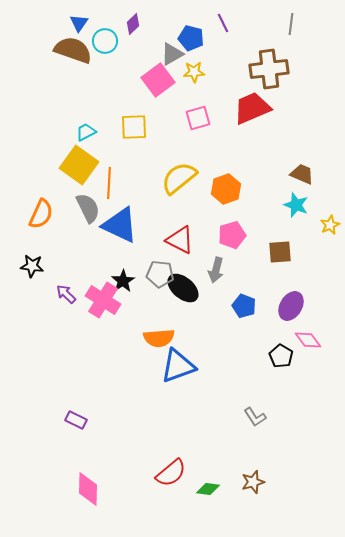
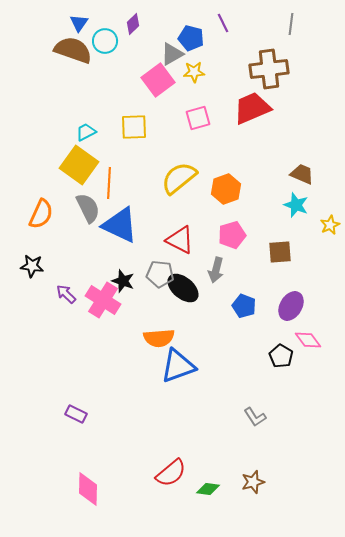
black star at (123, 281): rotated 20 degrees counterclockwise
purple rectangle at (76, 420): moved 6 px up
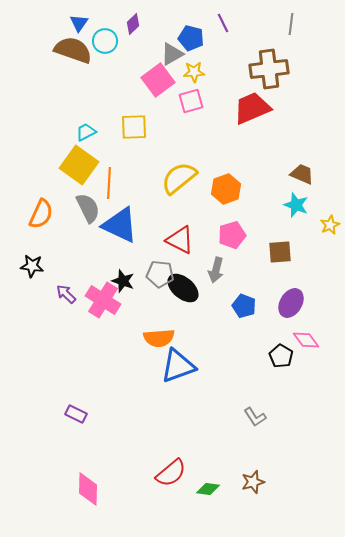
pink square at (198, 118): moved 7 px left, 17 px up
purple ellipse at (291, 306): moved 3 px up
pink diamond at (308, 340): moved 2 px left
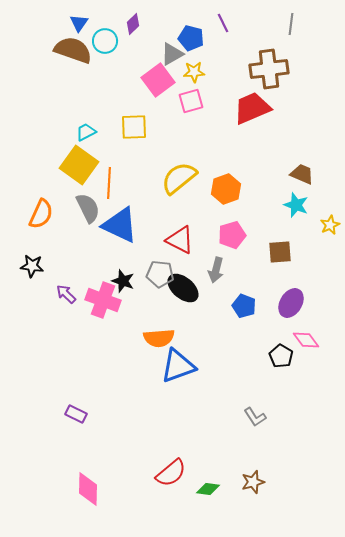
pink cross at (103, 300): rotated 12 degrees counterclockwise
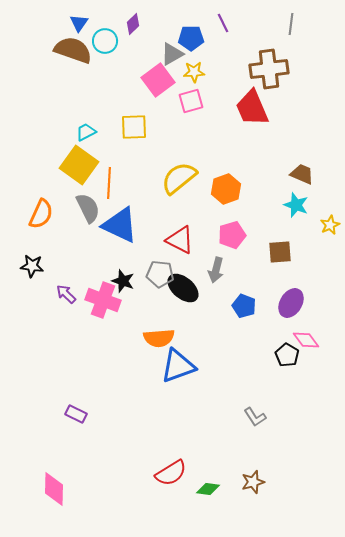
blue pentagon at (191, 38): rotated 15 degrees counterclockwise
red trapezoid at (252, 108): rotated 90 degrees counterclockwise
black pentagon at (281, 356): moved 6 px right, 1 px up
red semicircle at (171, 473): rotated 8 degrees clockwise
pink diamond at (88, 489): moved 34 px left
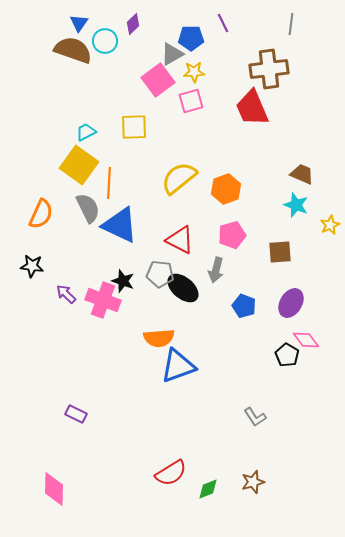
green diamond at (208, 489): rotated 30 degrees counterclockwise
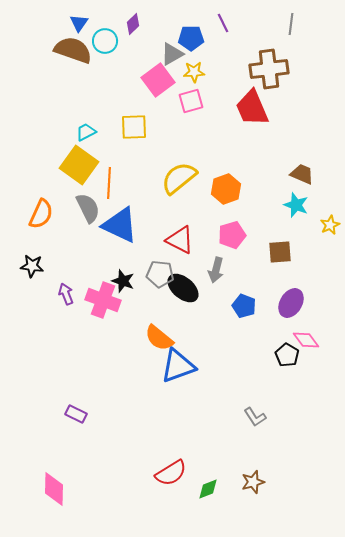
purple arrow at (66, 294): rotated 25 degrees clockwise
orange semicircle at (159, 338): rotated 44 degrees clockwise
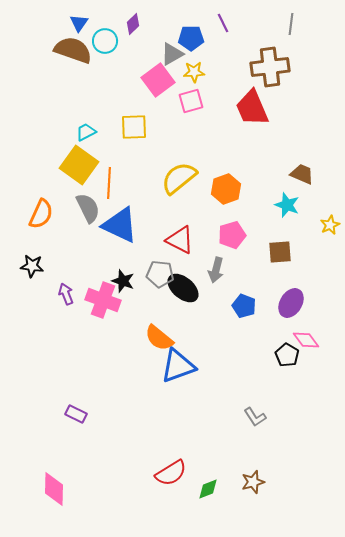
brown cross at (269, 69): moved 1 px right, 2 px up
cyan star at (296, 205): moved 9 px left
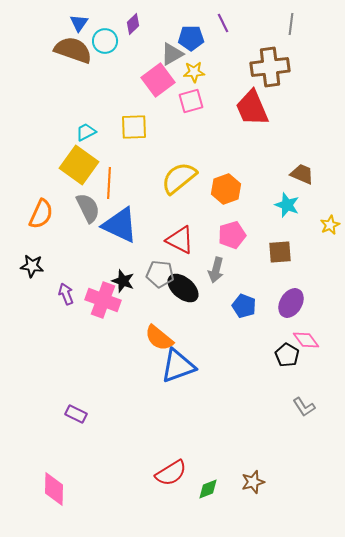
gray L-shape at (255, 417): moved 49 px right, 10 px up
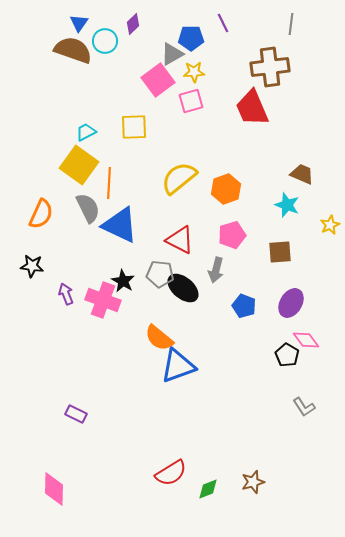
black star at (123, 281): rotated 10 degrees clockwise
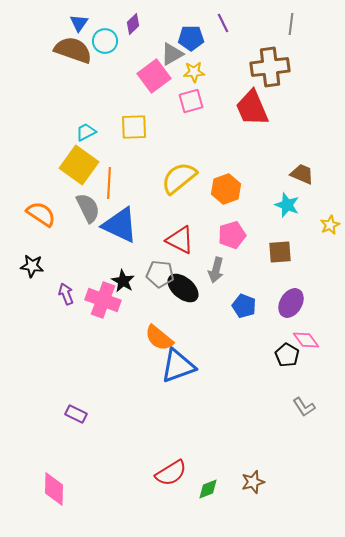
pink square at (158, 80): moved 4 px left, 4 px up
orange semicircle at (41, 214): rotated 80 degrees counterclockwise
